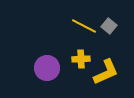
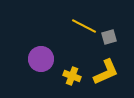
gray square: moved 11 px down; rotated 35 degrees clockwise
yellow cross: moved 9 px left, 17 px down; rotated 24 degrees clockwise
purple circle: moved 6 px left, 9 px up
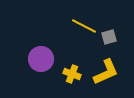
yellow cross: moved 2 px up
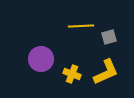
yellow line: moved 3 px left; rotated 30 degrees counterclockwise
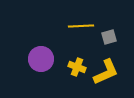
yellow cross: moved 5 px right, 7 px up
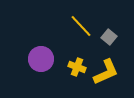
yellow line: rotated 50 degrees clockwise
gray square: rotated 35 degrees counterclockwise
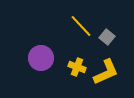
gray square: moved 2 px left
purple circle: moved 1 px up
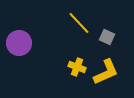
yellow line: moved 2 px left, 3 px up
gray square: rotated 14 degrees counterclockwise
purple circle: moved 22 px left, 15 px up
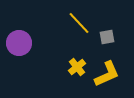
gray square: rotated 35 degrees counterclockwise
yellow cross: rotated 30 degrees clockwise
yellow L-shape: moved 1 px right, 2 px down
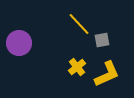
yellow line: moved 1 px down
gray square: moved 5 px left, 3 px down
